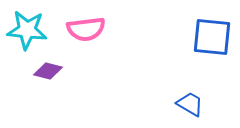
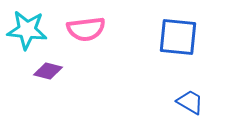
blue square: moved 34 px left
blue trapezoid: moved 2 px up
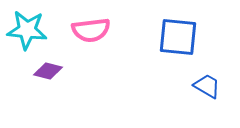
pink semicircle: moved 5 px right, 1 px down
blue trapezoid: moved 17 px right, 16 px up
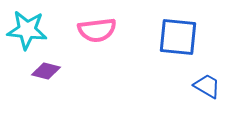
pink semicircle: moved 6 px right
purple diamond: moved 2 px left
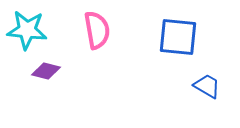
pink semicircle: rotated 93 degrees counterclockwise
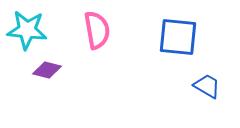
purple diamond: moved 1 px right, 1 px up
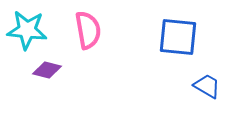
pink semicircle: moved 9 px left
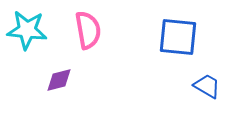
purple diamond: moved 12 px right, 10 px down; rotated 28 degrees counterclockwise
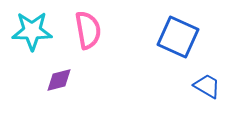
cyan star: moved 5 px right, 1 px down; rotated 6 degrees counterclockwise
blue square: rotated 18 degrees clockwise
